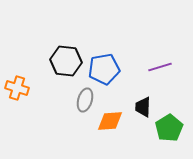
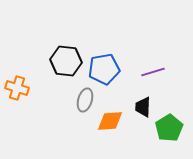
purple line: moved 7 px left, 5 px down
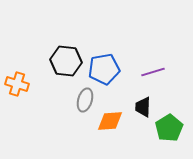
orange cross: moved 4 px up
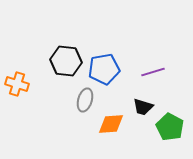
black trapezoid: rotated 75 degrees counterclockwise
orange diamond: moved 1 px right, 3 px down
green pentagon: moved 1 px right, 1 px up; rotated 12 degrees counterclockwise
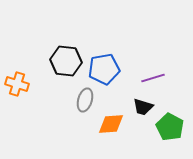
purple line: moved 6 px down
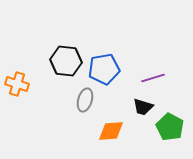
orange diamond: moved 7 px down
